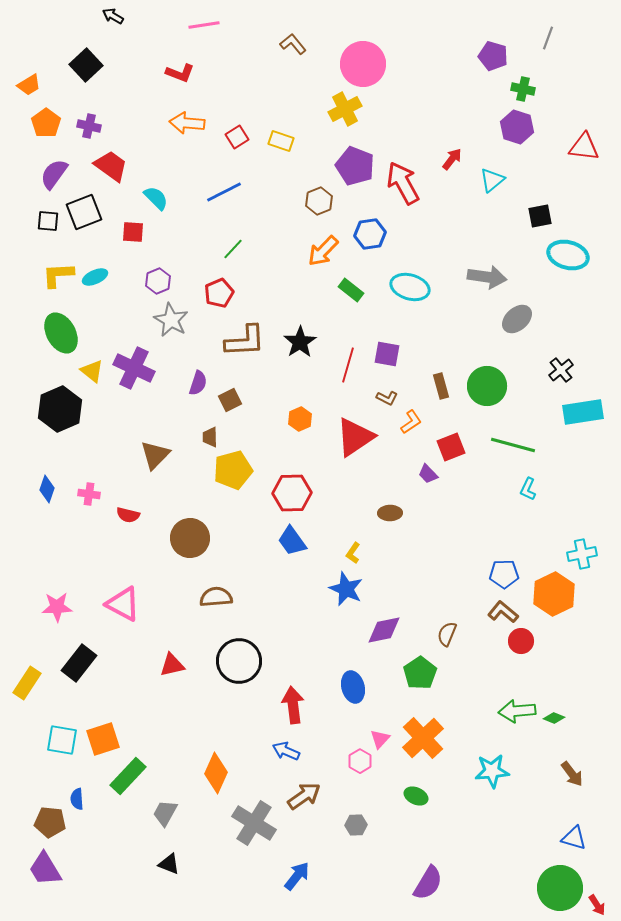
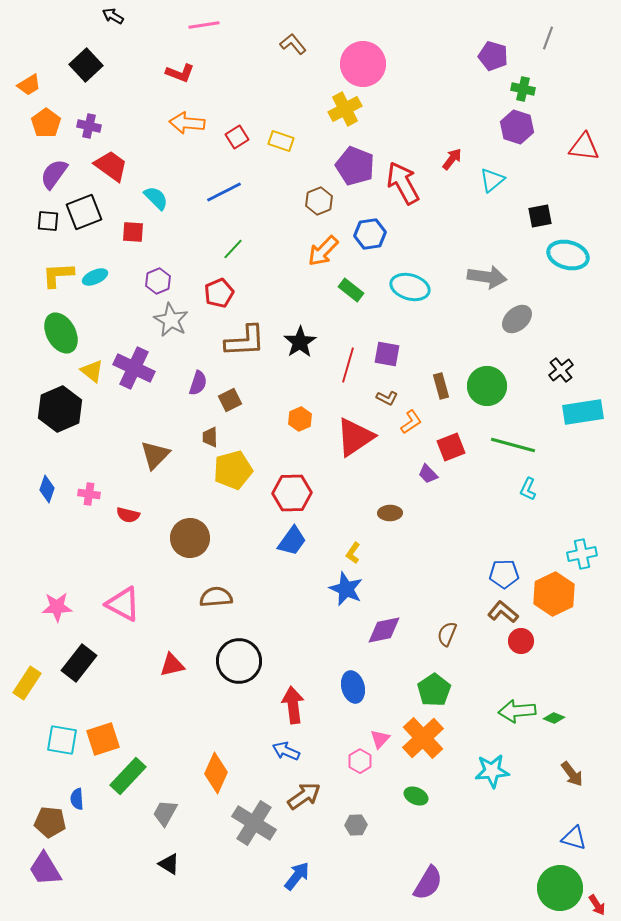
blue trapezoid at (292, 541): rotated 108 degrees counterclockwise
green pentagon at (420, 673): moved 14 px right, 17 px down
black triangle at (169, 864): rotated 10 degrees clockwise
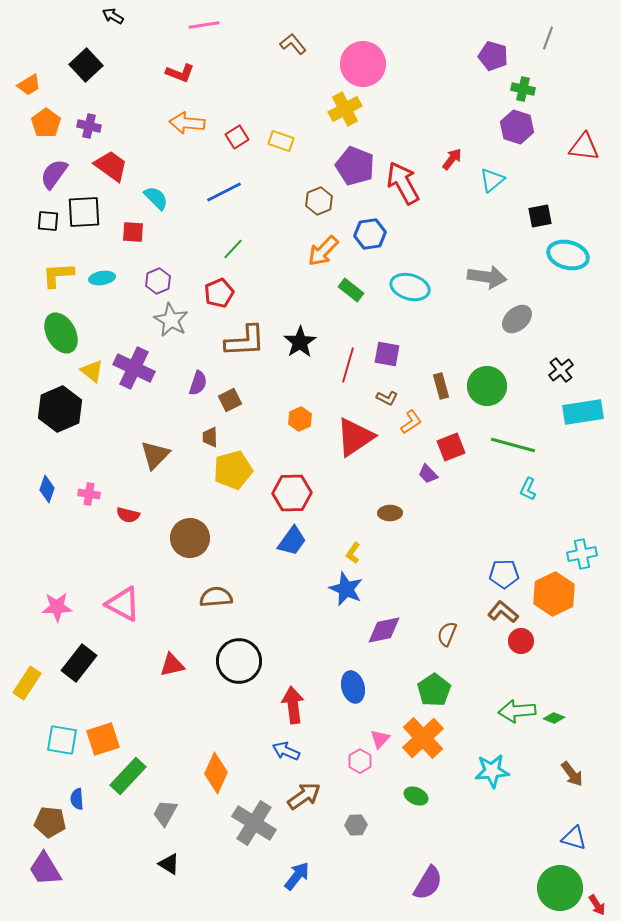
black square at (84, 212): rotated 18 degrees clockwise
cyan ellipse at (95, 277): moved 7 px right, 1 px down; rotated 15 degrees clockwise
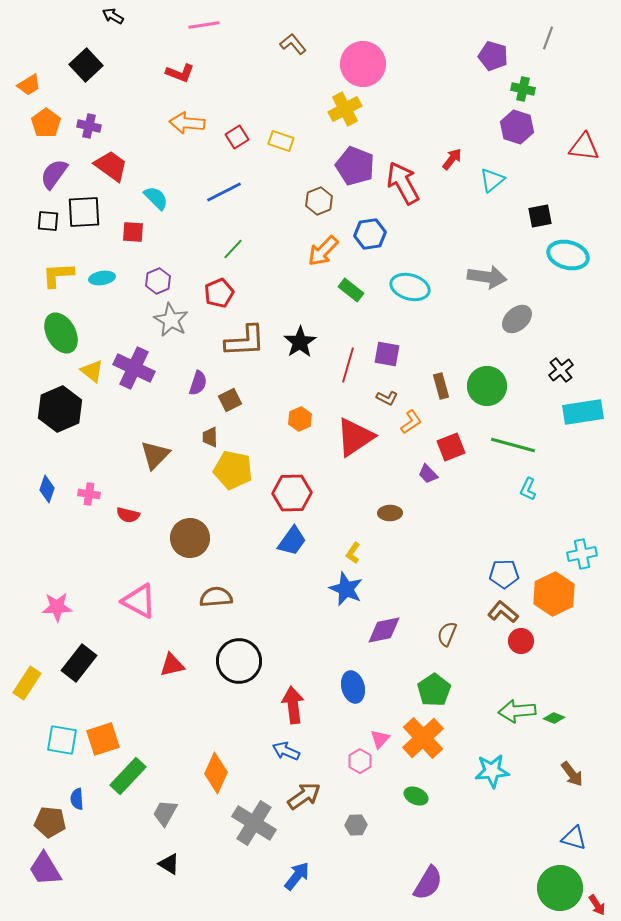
yellow pentagon at (233, 470): rotated 27 degrees clockwise
pink triangle at (123, 604): moved 16 px right, 3 px up
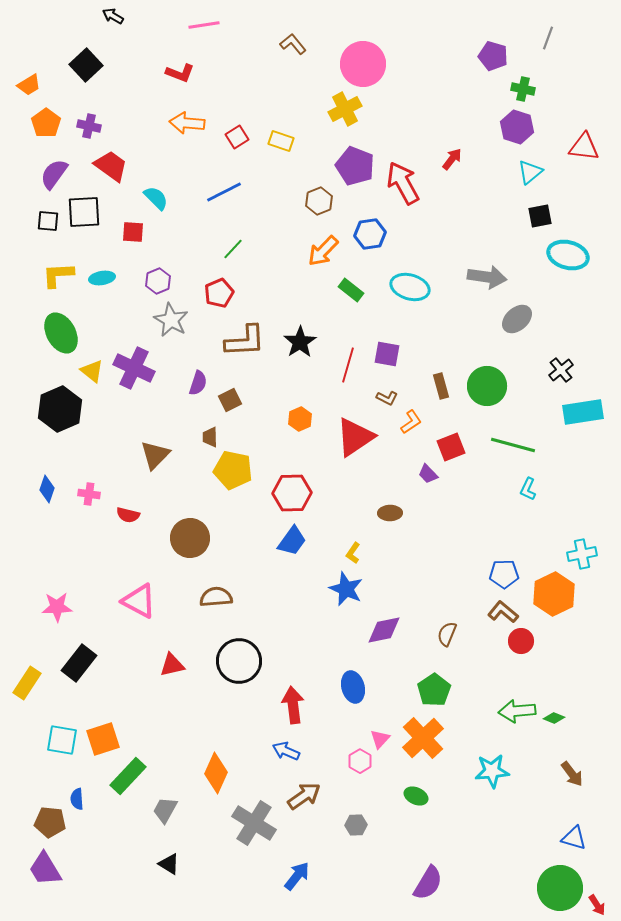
cyan triangle at (492, 180): moved 38 px right, 8 px up
gray trapezoid at (165, 813): moved 3 px up
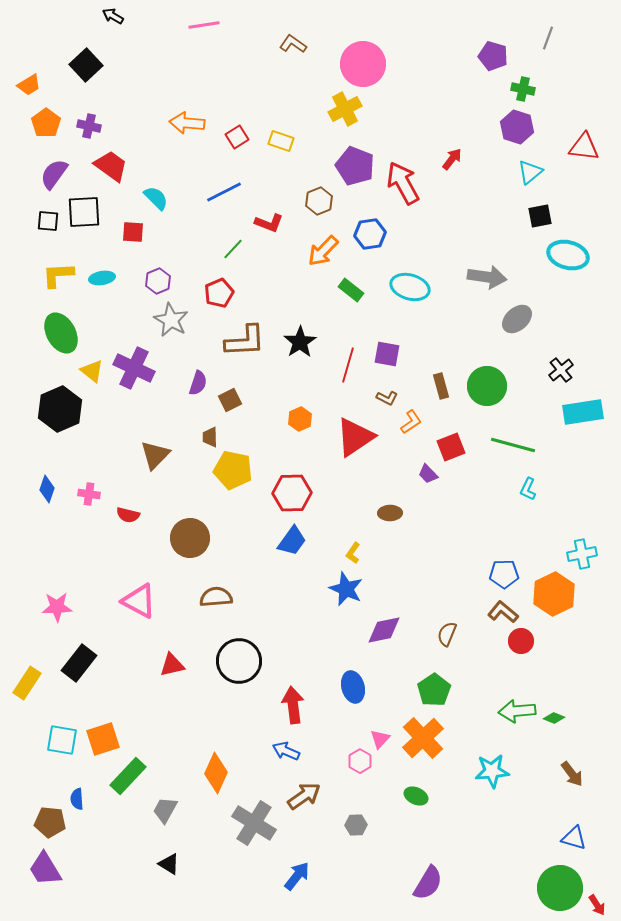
brown L-shape at (293, 44): rotated 16 degrees counterclockwise
red L-shape at (180, 73): moved 89 px right, 150 px down
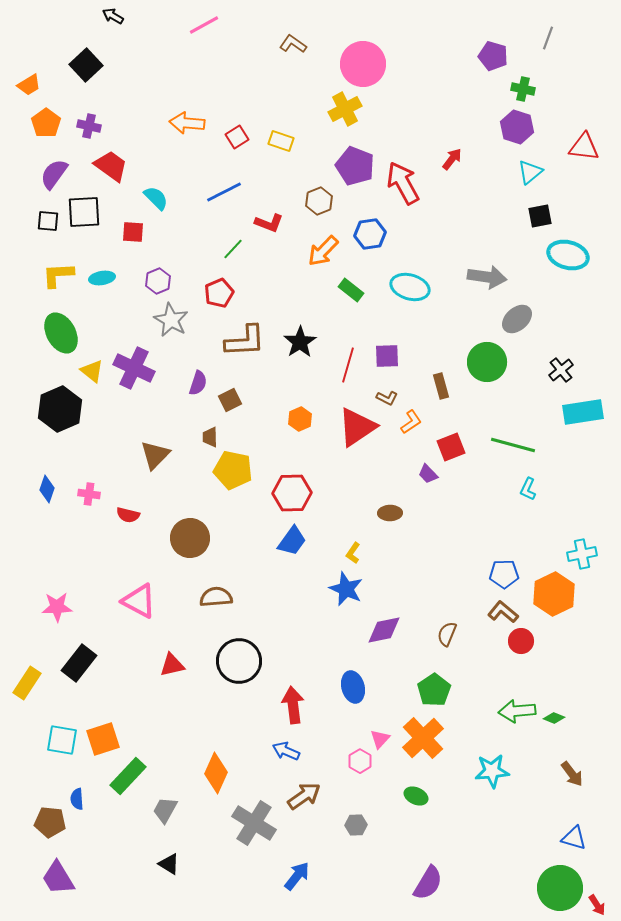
pink line at (204, 25): rotated 20 degrees counterclockwise
purple square at (387, 354): moved 2 px down; rotated 12 degrees counterclockwise
green circle at (487, 386): moved 24 px up
red triangle at (355, 437): moved 2 px right, 10 px up
purple trapezoid at (45, 869): moved 13 px right, 9 px down
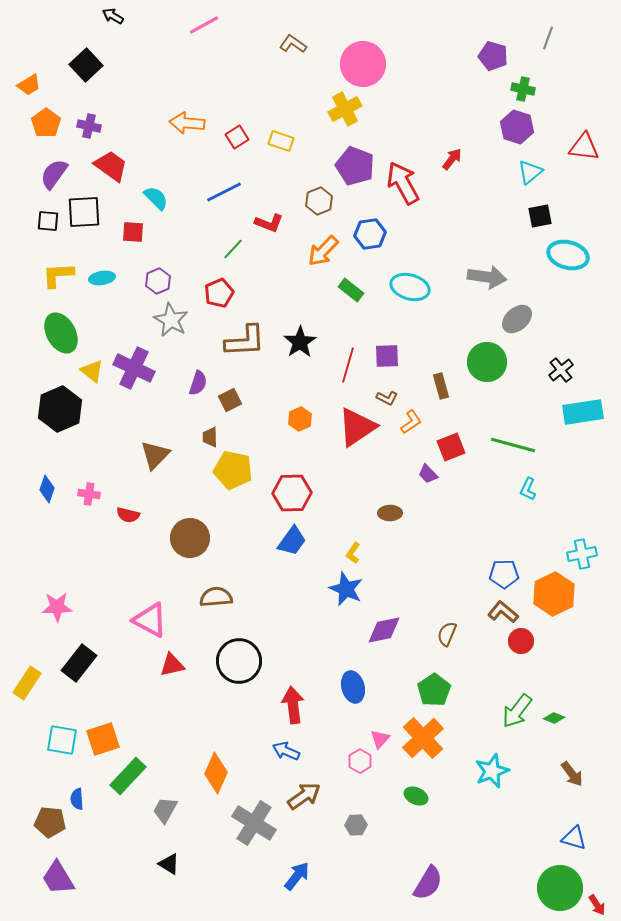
pink triangle at (139, 601): moved 11 px right, 19 px down
green arrow at (517, 711): rotated 48 degrees counterclockwise
cyan star at (492, 771): rotated 16 degrees counterclockwise
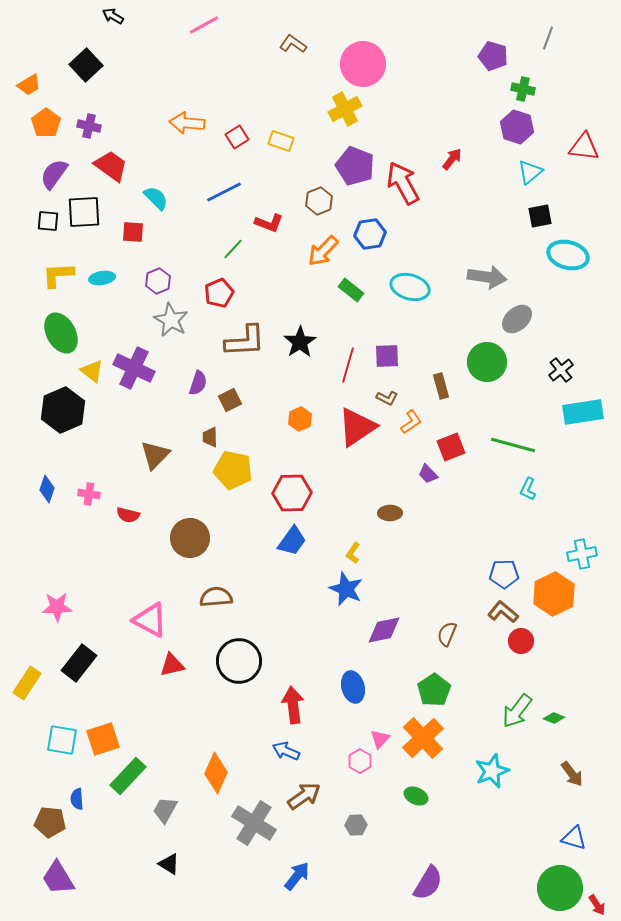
black hexagon at (60, 409): moved 3 px right, 1 px down
